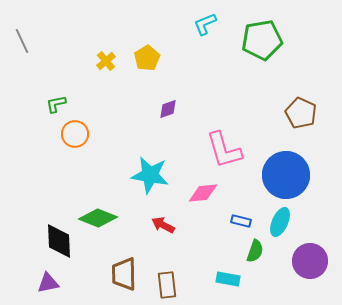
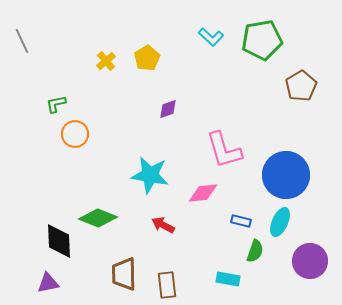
cyan L-shape: moved 6 px right, 13 px down; rotated 115 degrees counterclockwise
brown pentagon: moved 27 px up; rotated 16 degrees clockwise
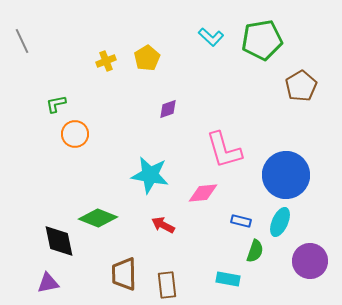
yellow cross: rotated 18 degrees clockwise
black diamond: rotated 9 degrees counterclockwise
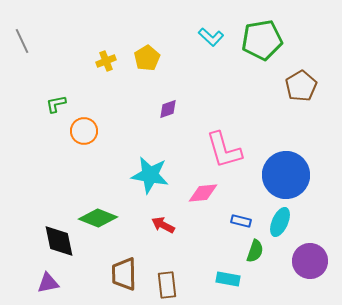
orange circle: moved 9 px right, 3 px up
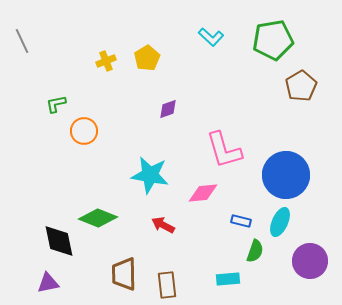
green pentagon: moved 11 px right
cyan rectangle: rotated 15 degrees counterclockwise
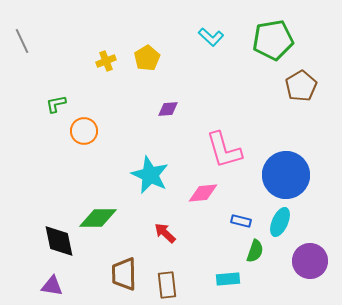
purple diamond: rotated 15 degrees clockwise
cyan star: rotated 15 degrees clockwise
green diamond: rotated 21 degrees counterclockwise
red arrow: moved 2 px right, 8 px down; rotated 15 degrees clockwise
purple triangle: moved 4 px right, 3 px down; rotated 20 degrees clockwise
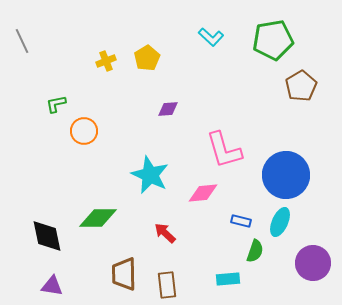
black diamond: moved 12 px left, 5 px up
purple circle: moved 3 px right, 2 px down
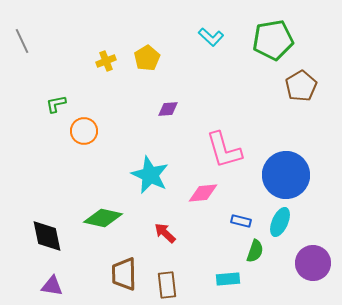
green diamond: moved 5 px right; rotated 12 degrees clockwise
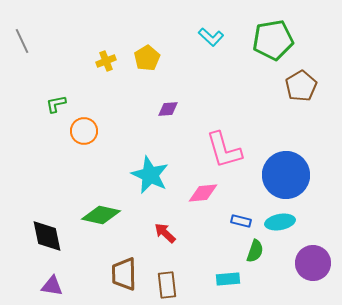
green diamond: moved 2 px left, 3 px up
cyan ellipse: rotated 56 degrees clockwise
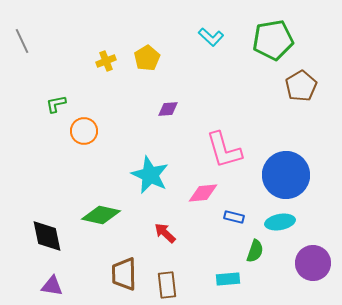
blue rectangle: moved 7 px left, 4 px up
